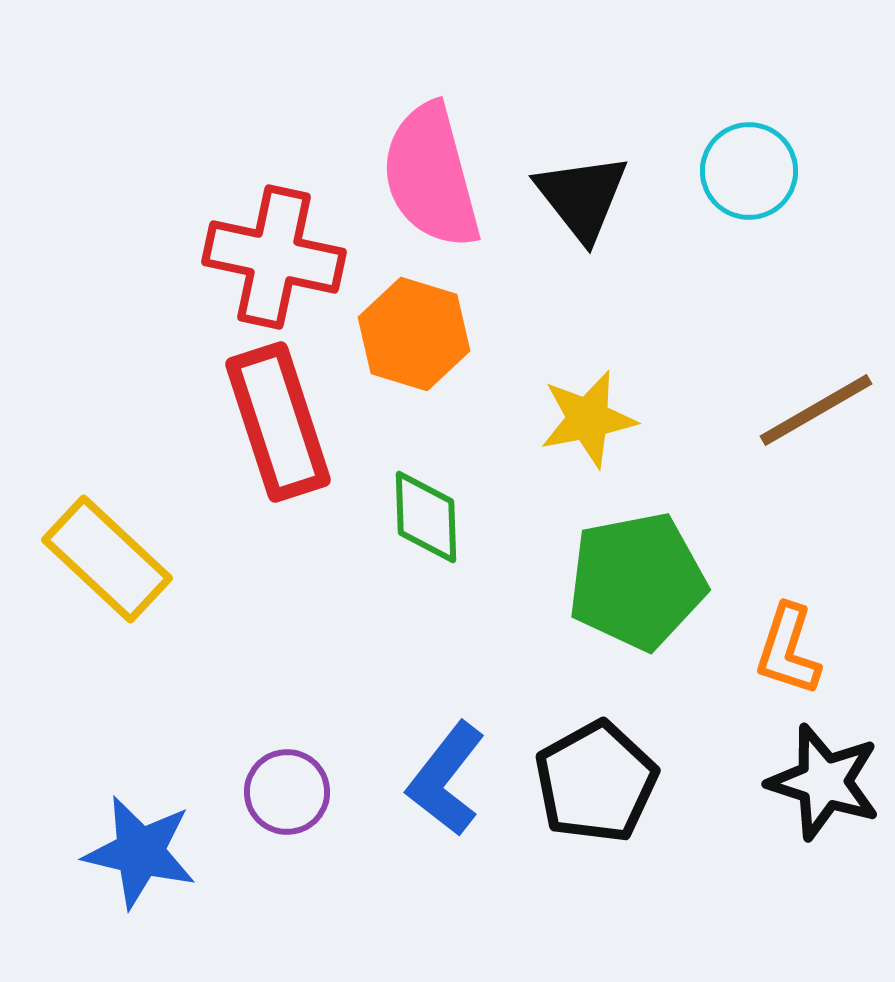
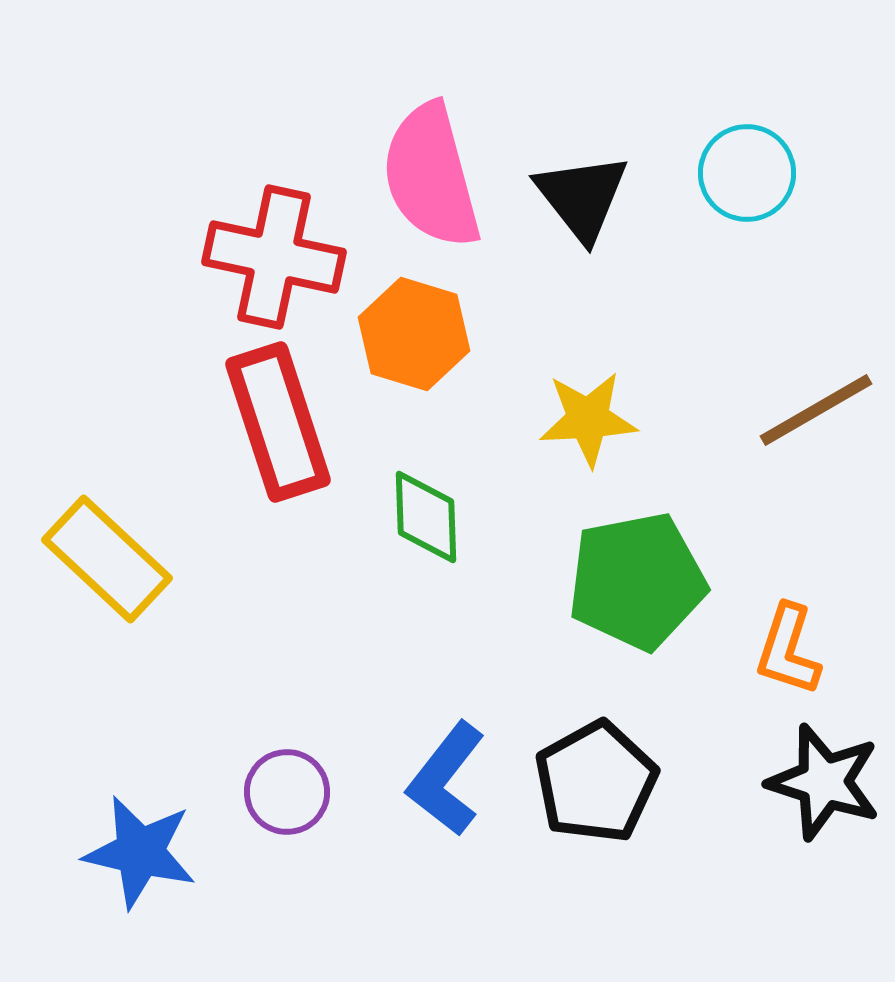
cyan circle: moved 2 px left, 2 px down
yellow star: rotated 8 degrees clockwise
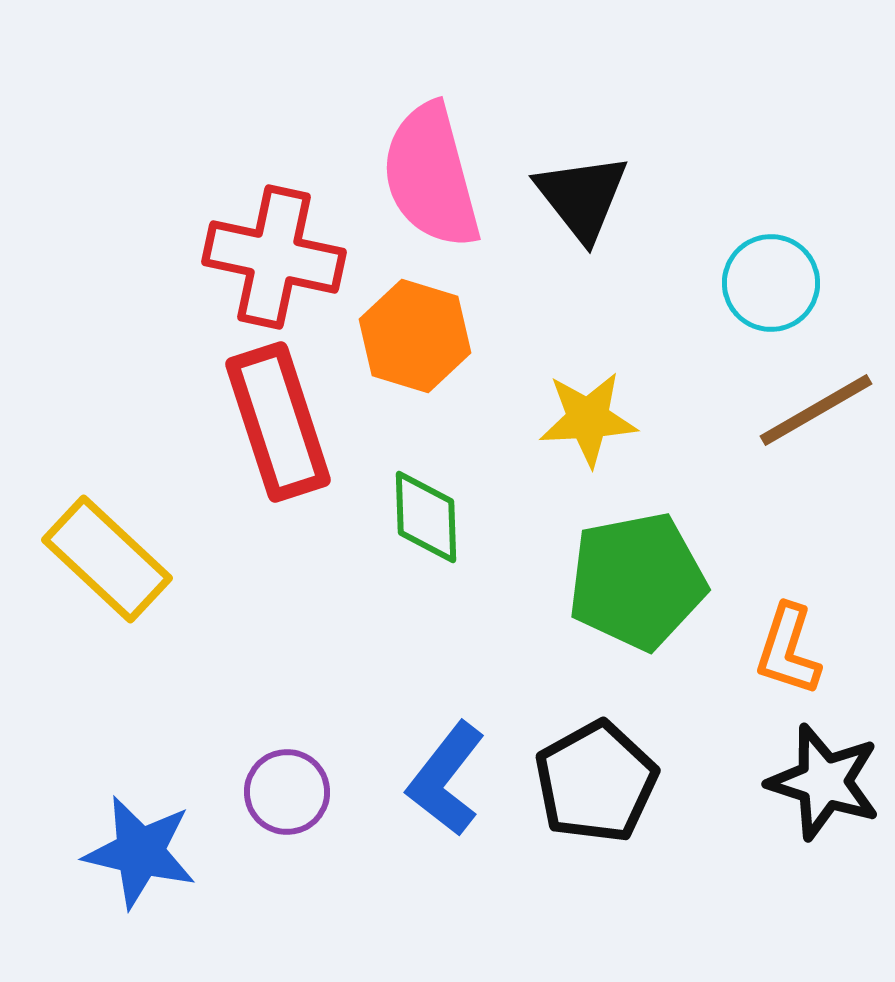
cyan circle: moved 24 px right, 110 px down
orange hexagon: moved 1 px right, 2 px down
